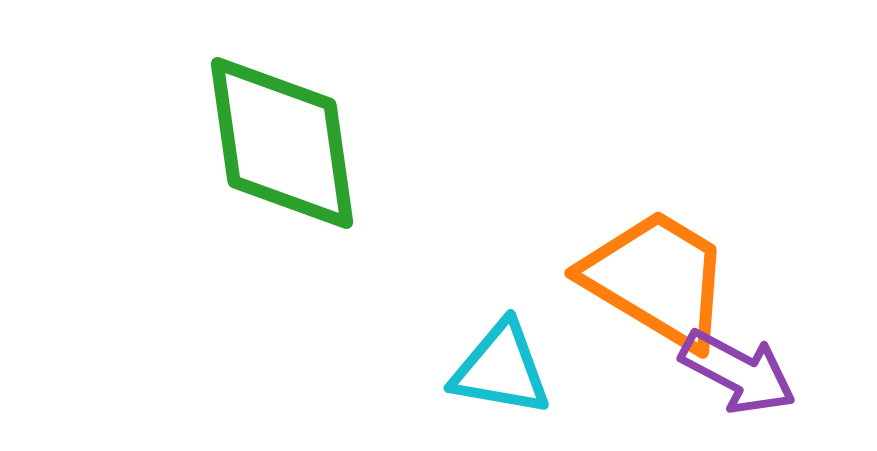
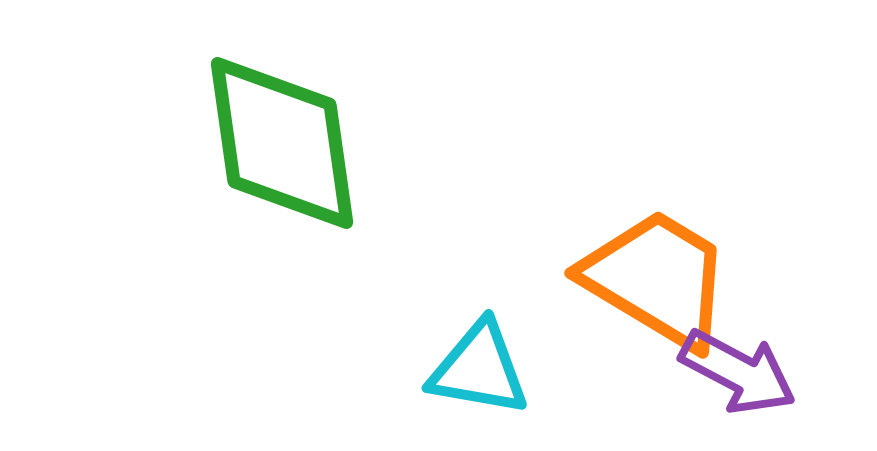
cyan triangle: moved 22 px left
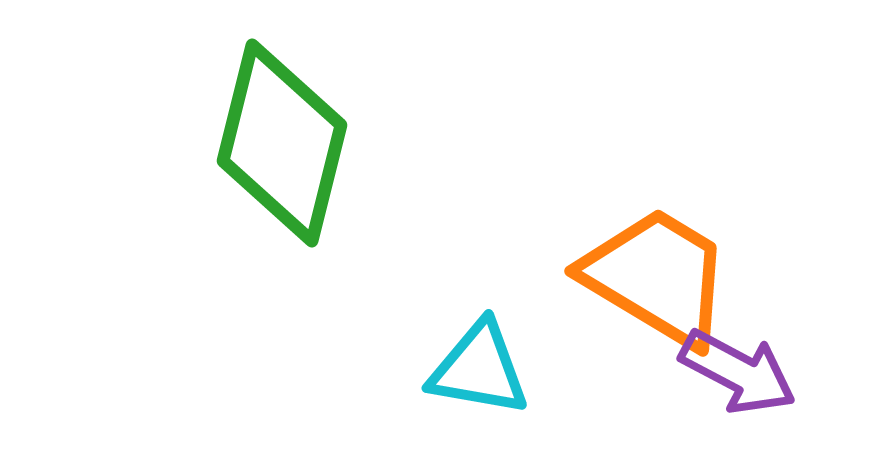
green diamond: rotated 22 degrees clockwise
orange trapezoid: moved 2 px up
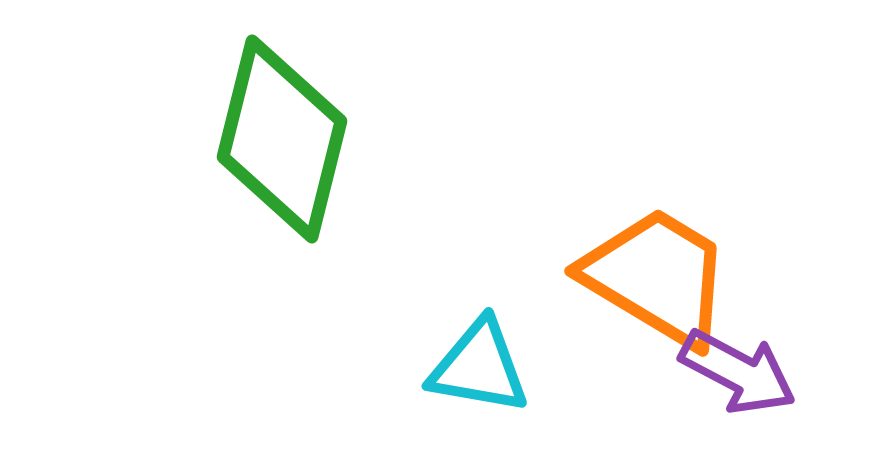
green diamond: moved 4 px up
cyan triangle: moved 2 px up
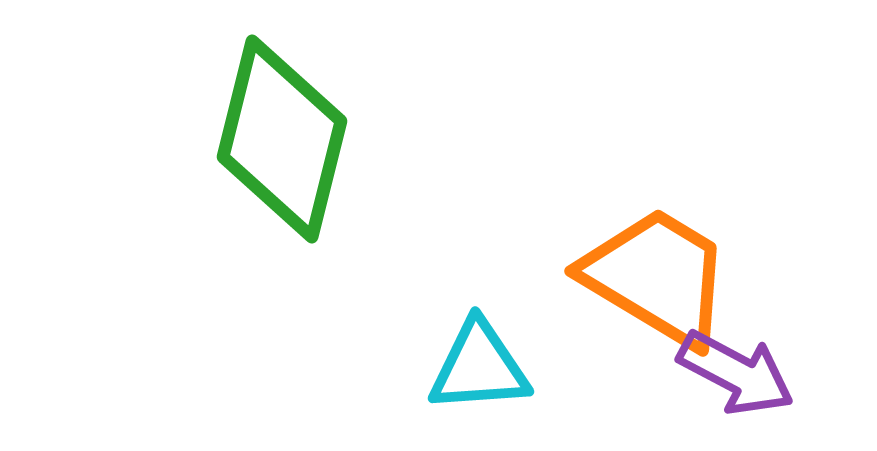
cyan triangle: rotated 14 degrees counterclockwise
purple arrow: moved 2 px left, 1 px down
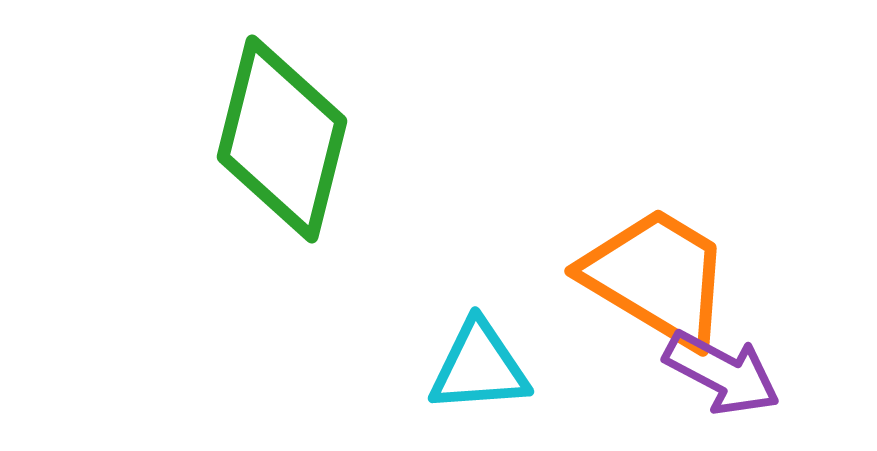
purple arrow: moved 14 px left
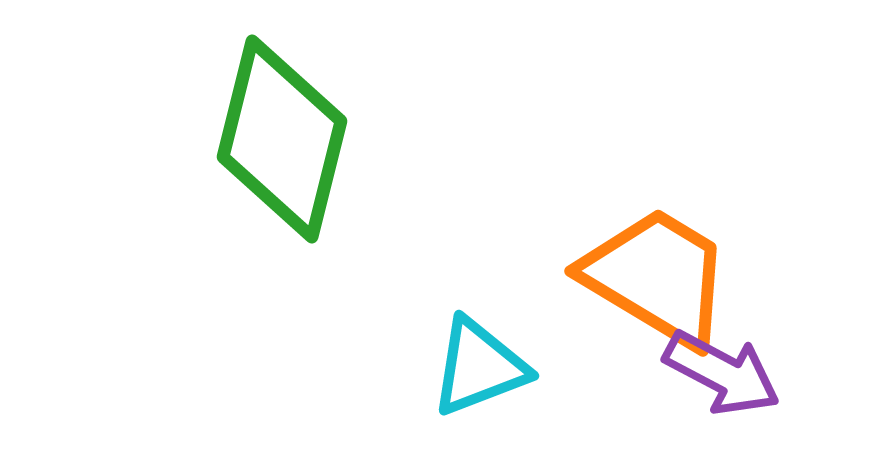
cyan triangle: rotated 17 degrees counterclockwise
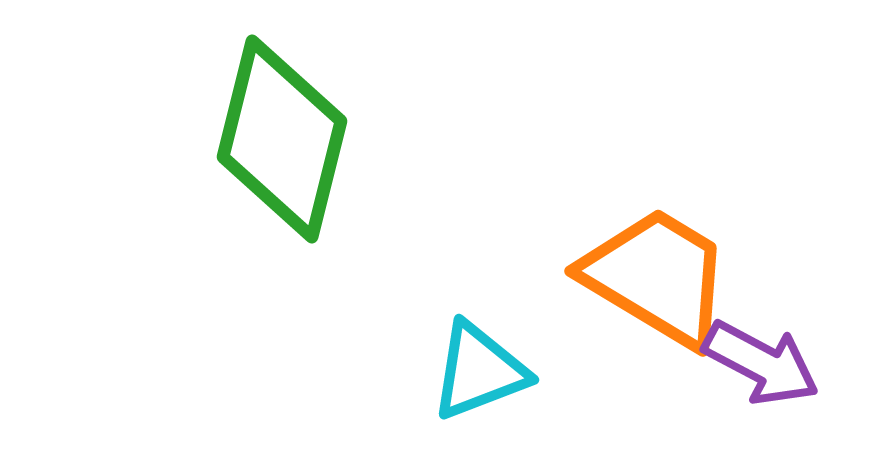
cyan triangle: moved 4 px down
purple arrow: moved 39 px right, 10 px up
